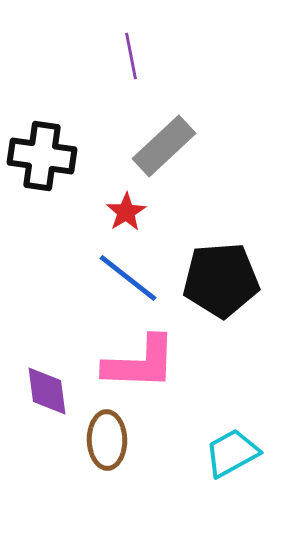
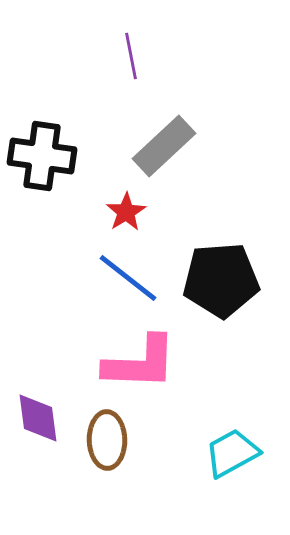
purple diamond: moved 9 px left, 27 px down
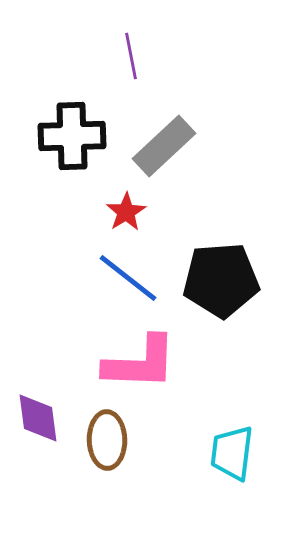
black cross: moved 30 px right, 20 px up; rotated 10 degrees counterclockwise
cyan trapezoid: rotated 54 degrees counterclockwise
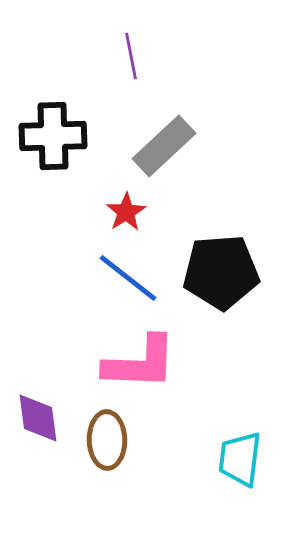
black cross: moved 19 px left
black pentagon: moved 8 px up
cyan trapezoid: moved 8 px right, 6 px down
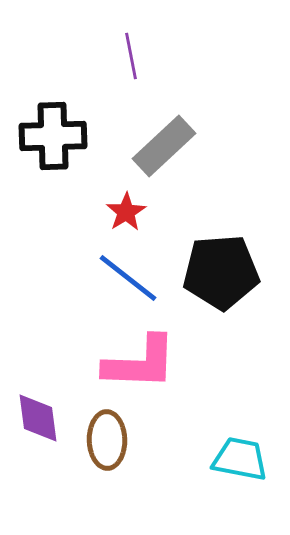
cyan trapezoid: rotated 94 degrees clockwise
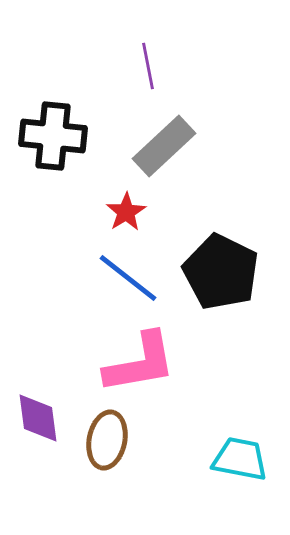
purple line: moved 17 px right, 10 px down
black cross: rotated 8 degrees clockwise
black pentagon: rotated 30 degrees clockwise
pink L-shape: rotated 12 degrees counterclockwise
brown ellipse: rotated 12 degrees clockwise
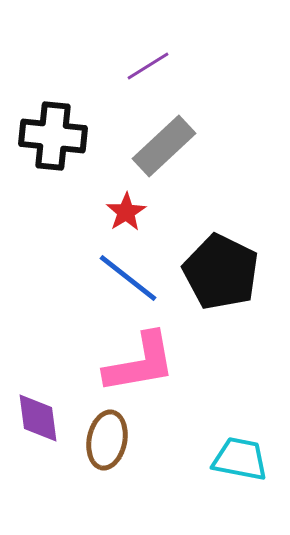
purple line: rotated 69 degrees clockwise
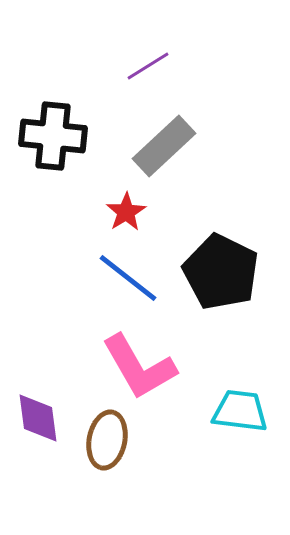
pink L-shape: moved 1 px left, 4 px down; rotated 70 degrees clockwise
cyan trapezoid: moved 48 px up; rotated 4 degrees counterclockwise
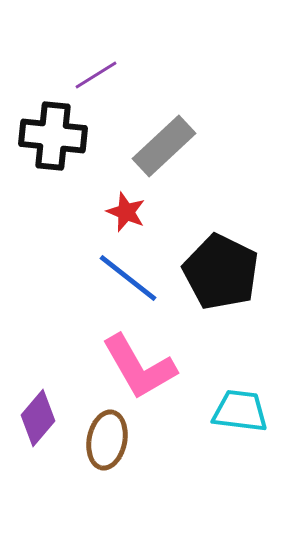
purple line: moved 52 px left, 9 px down
red star: rotated 18 degrees counterclockwise
purple diamond: rotated 48 degrees clockwise
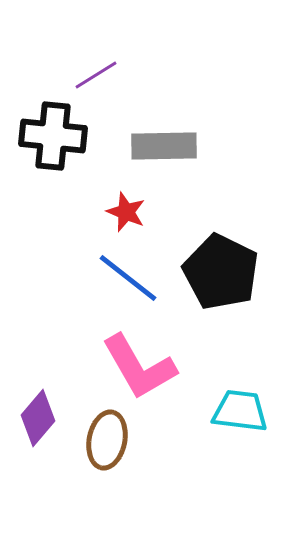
gray rectangle: rotated 42 degrees clockwise
